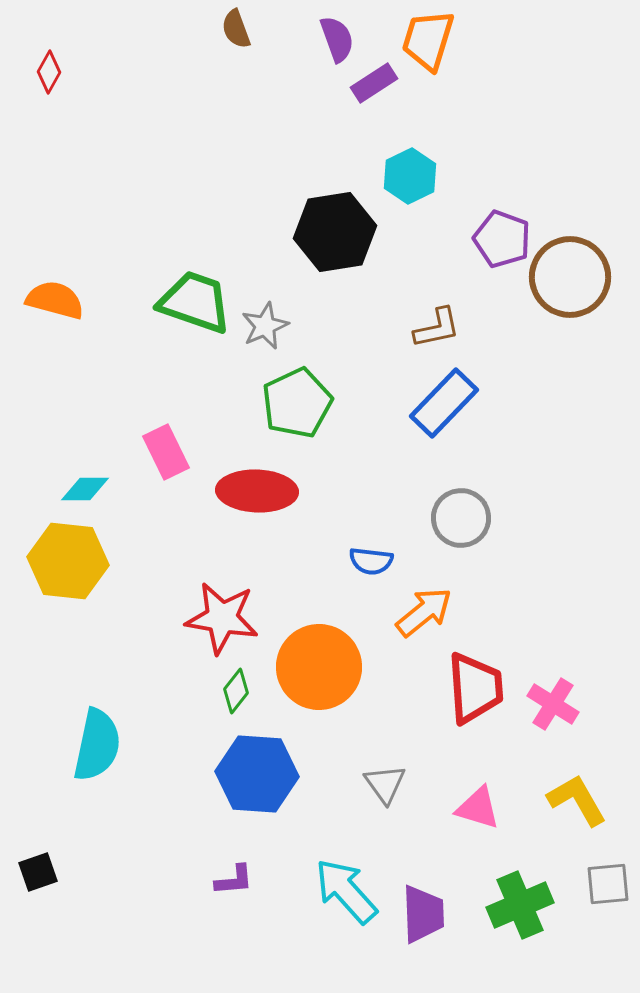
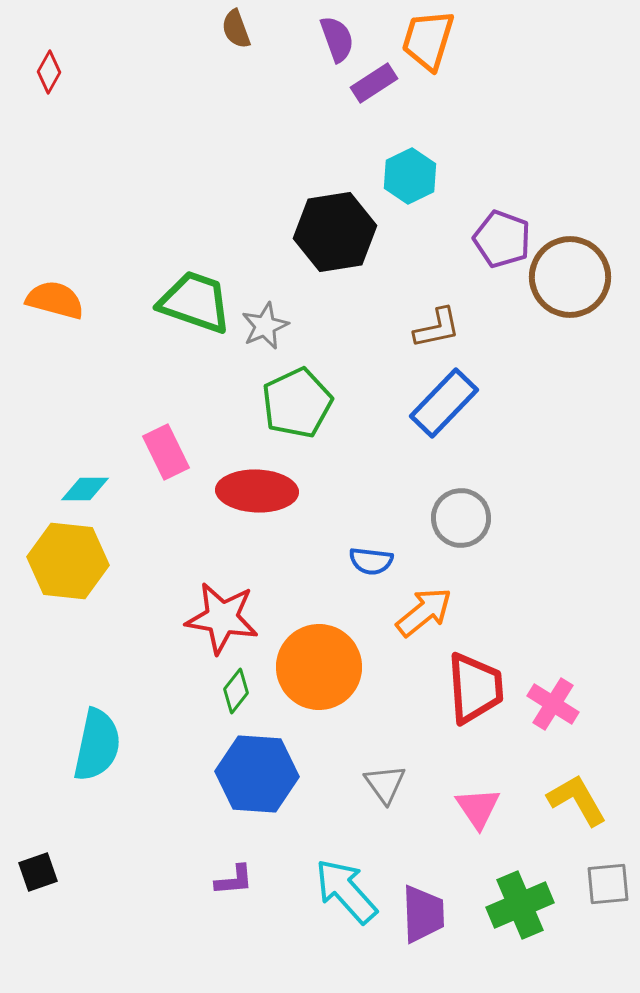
pink triangle: rotated 39 degrees clockwise
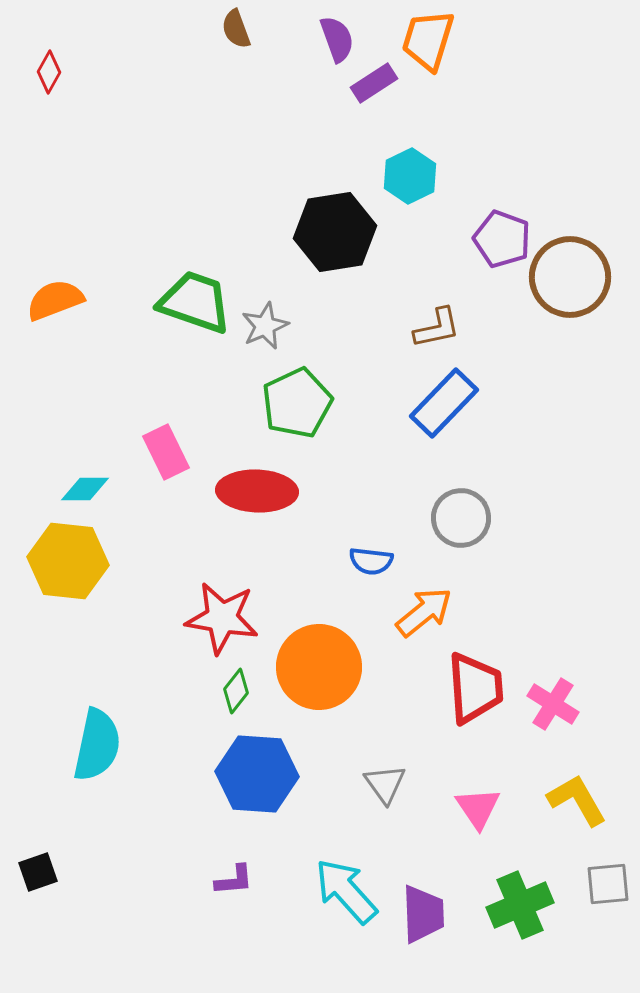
orange semicircle: rotated 36 degrees counterclockwise
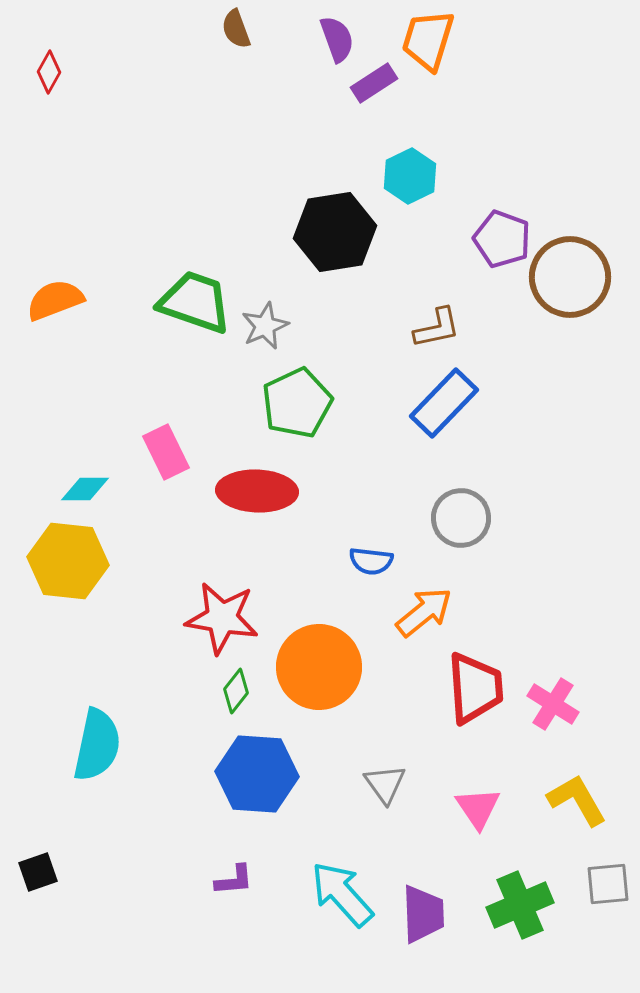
cyan arrow: moved 4 px left, 3 px down
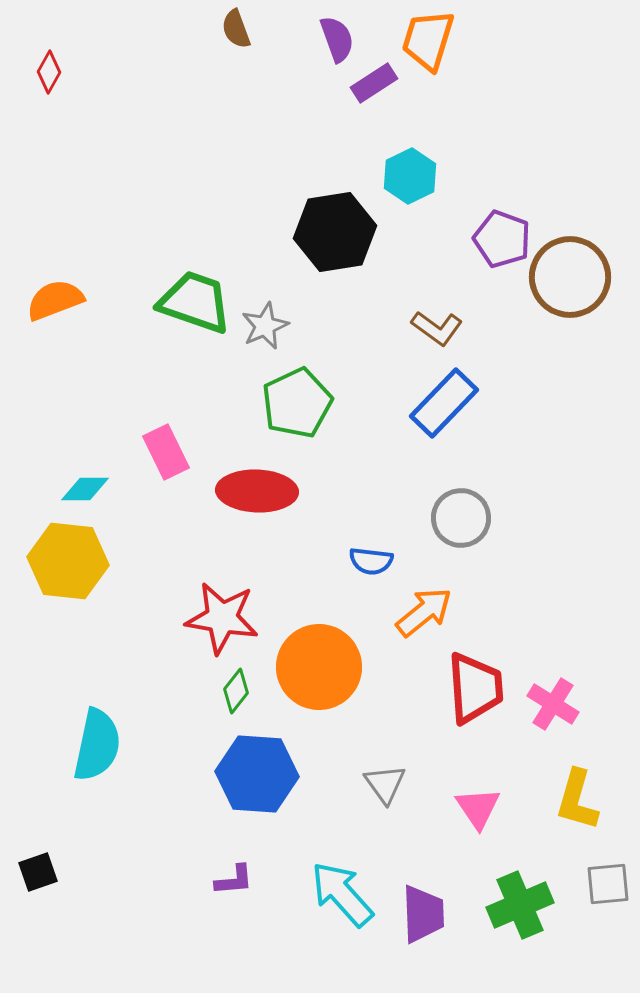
brown L-shape: rotated 48 degrees clockwise
yellow L-shape: rotated 134 degrees counterclockwise
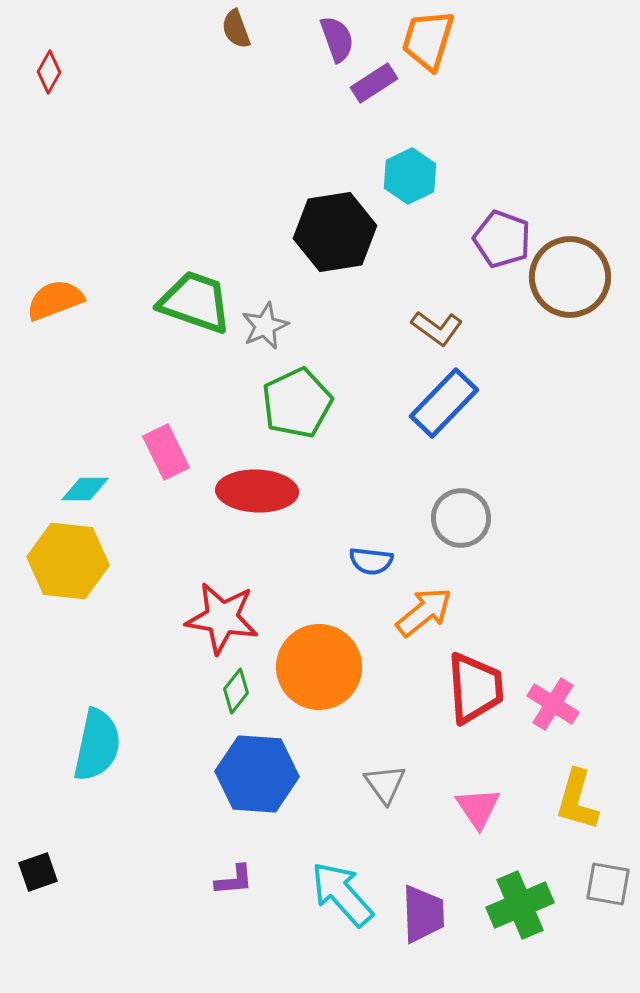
gray square: rotated 15 degrees clockwise
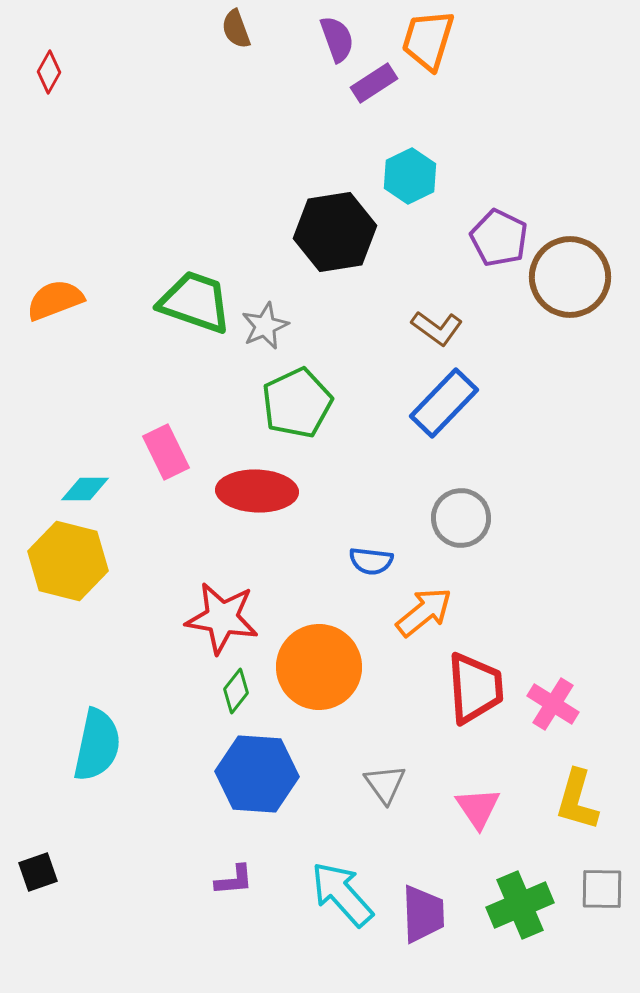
purple pentagon: moved 3 px left, 1 px up; rotated 6 degrees clockwise
yellow hexagon: rotated 8 degrees clockwise
gray square: moved 6 px left, 5 px down; rotated 9 degrees counterclockwise
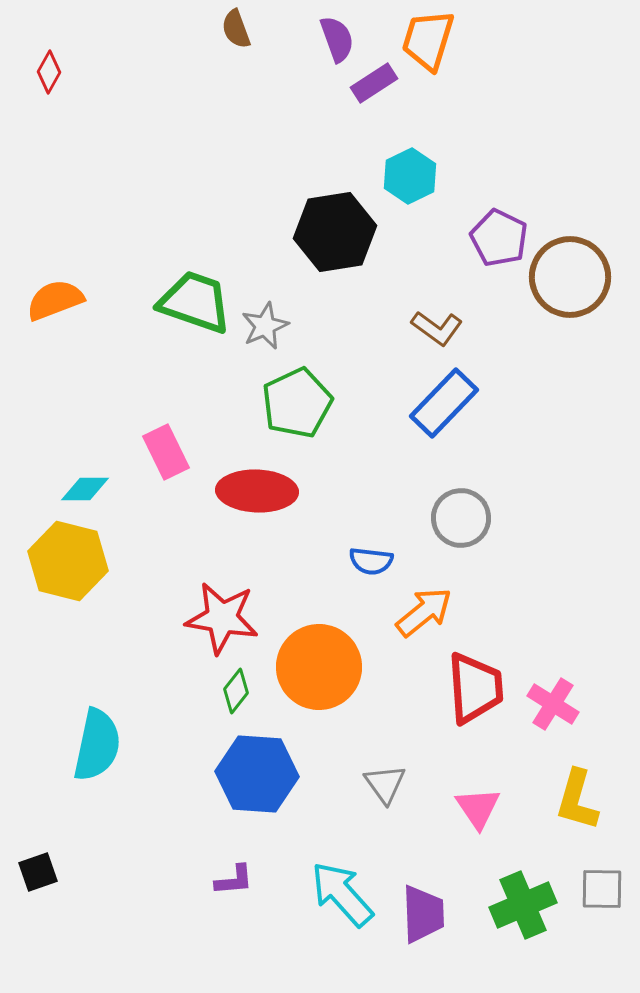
green cross: moved 3 px right
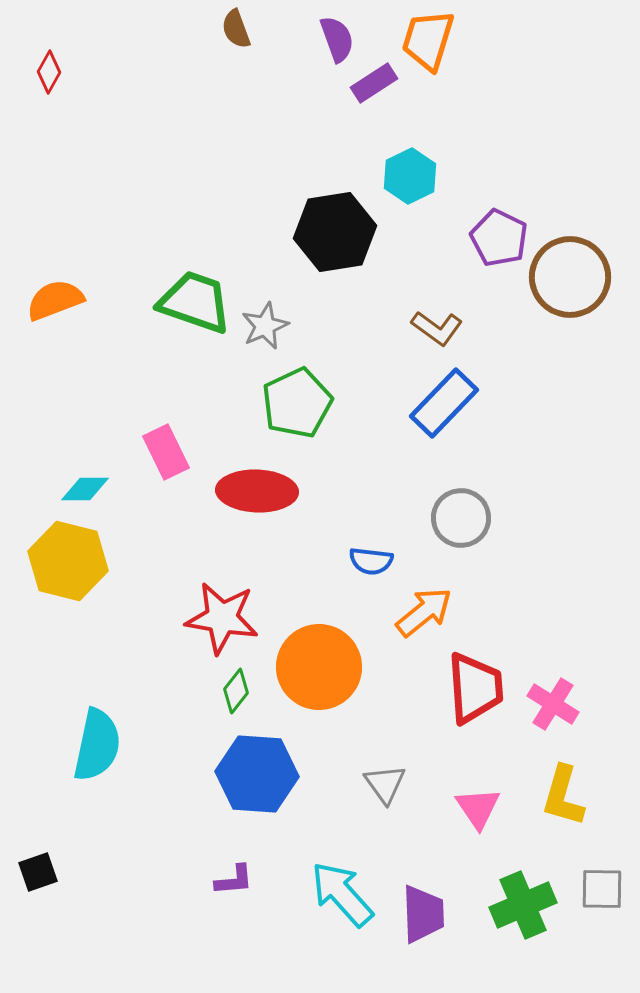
yellow L-shape: moved 14 px left, 4 px up
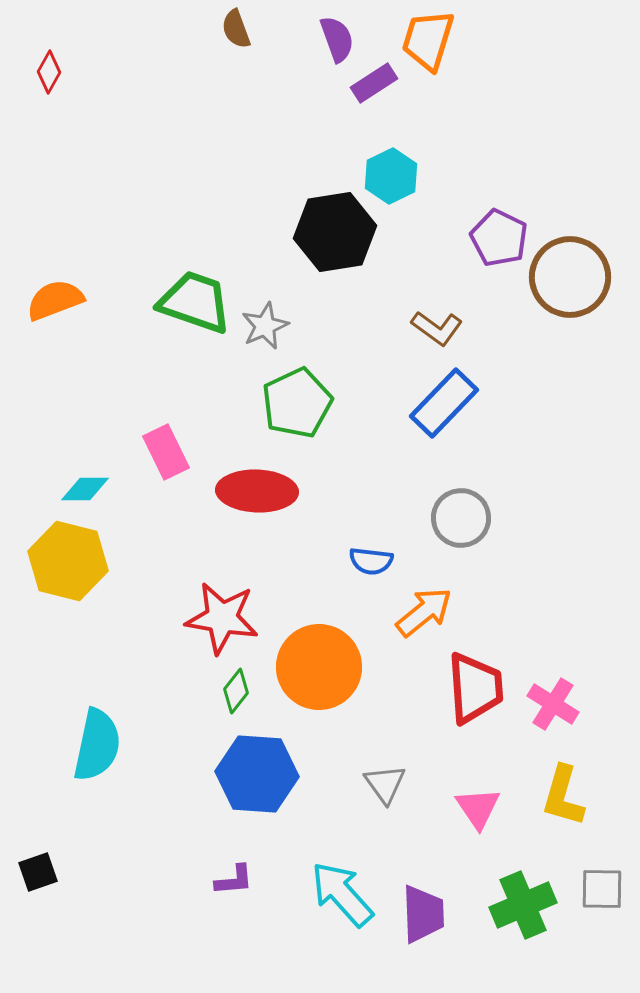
cyan hexagon: moved 19 px left
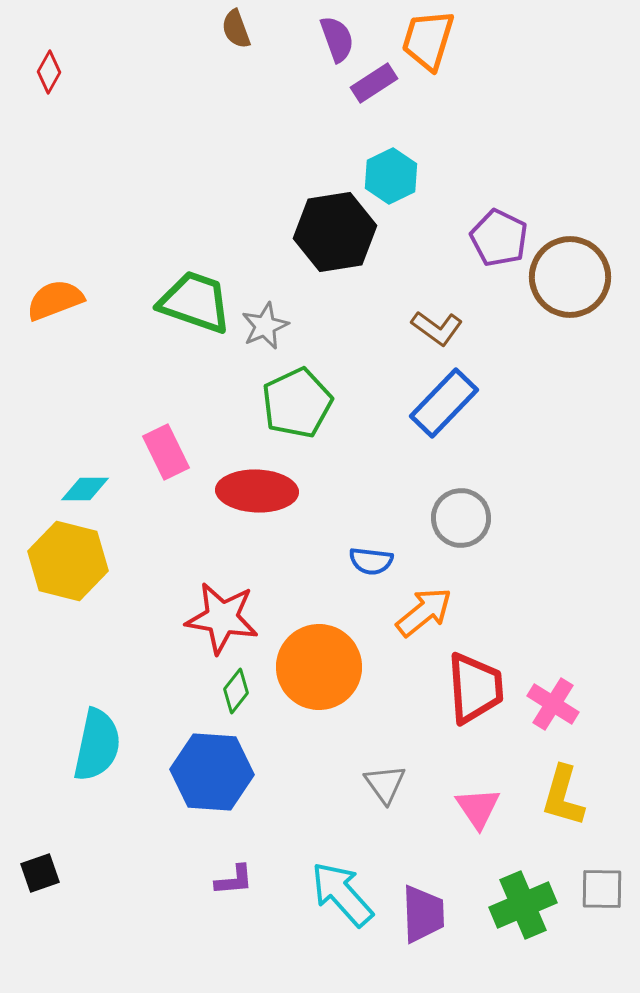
blue hexagon: moved 45 px left, 2 px up
black square: moved 2 px right, 1 px down
